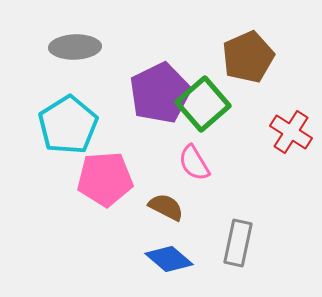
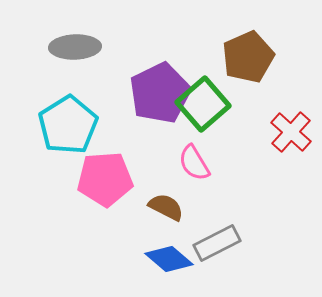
red cross: rotated 9 degrees clockwise
gray rectangle: moved 21 px left; rotated 51 degrees clockwise
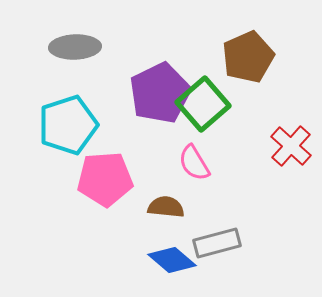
cyan pentagon: rotated 14 degrees clockwise
red cross: moved 14 px down
brown semicircle: rotated 21 degrees counterclockwise
gray rectangle: rotated 12 degrees clockwise
blue diamond: moved 3 px right, 1 px down
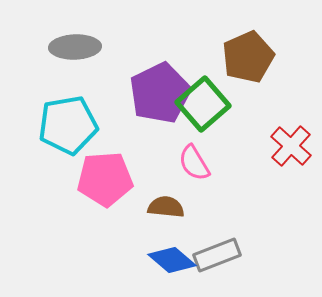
cyan pentagon: rotated 8 degrees clockwise
gray rectangle: moved 12 px down; rotated 6 degrees counterclockwise
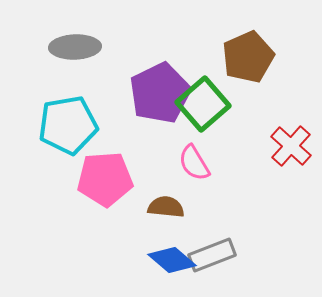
gray rectangle: moved 5 px left
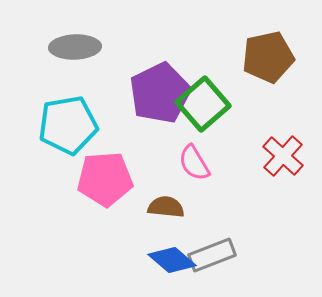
brown pentagon: moved 20 px right; rotated 12 degrees clockwise
red cross: moved 8 px left, 10 px down
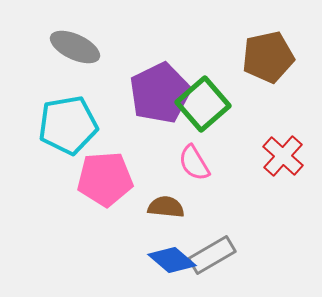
gray ellipse: rotated 27 degrees clockwise
gray rectangle: rotated 9 degrees counterclockwise
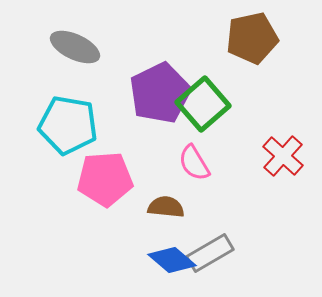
brown pentagon: moved 16 px left, 19 px up
cyan pentagon: rotated 20 degrees clockwise
gray rectangle: moved 2 px left, 2 px up
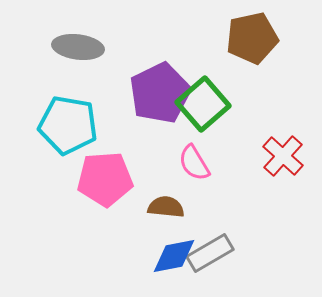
gray ellipse: moved 3 px right; rotated 18 degrees counterclockwise
blue diamond: moved 2 px right, 4 px up; rotated 51 degrees counterclockwise
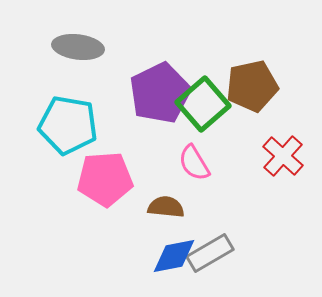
brown pentagon: moved 48 px down
